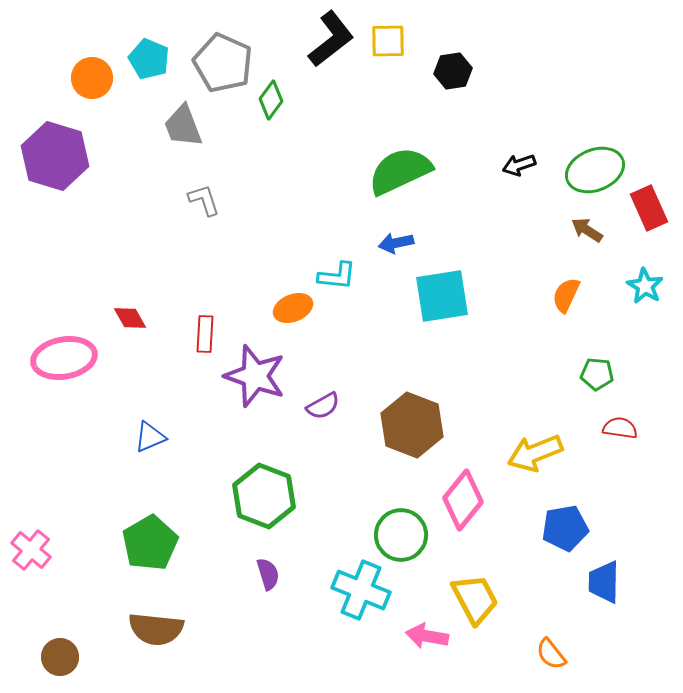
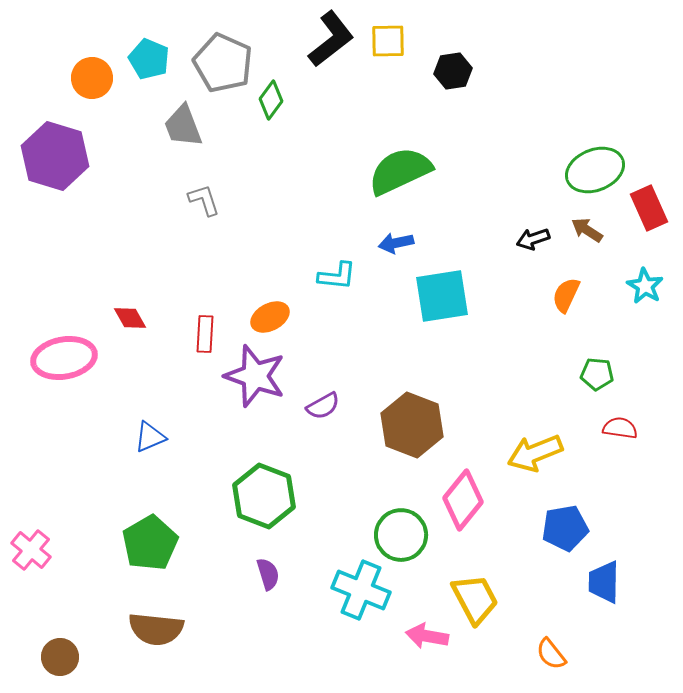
black arrow at (519, 165): moved 14 px right, 74 px down
orange ellipse at (293, 308): moved 23 px left, 9 px down; rotated 6 degrees counterclockwise
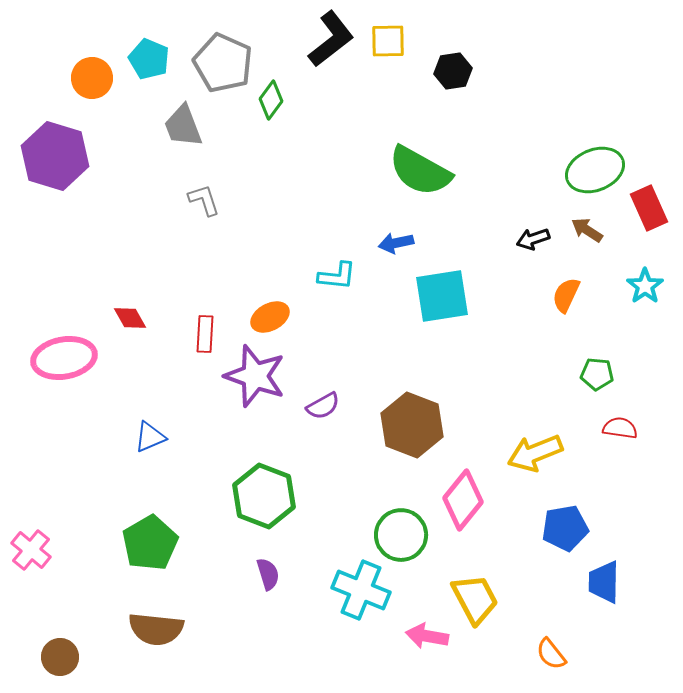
green semicircle at (400, 171): moved 20 px right; rotated 126 degrees counterclockwise
cyan star at (645, 286): rotated 6 degrees clockwise
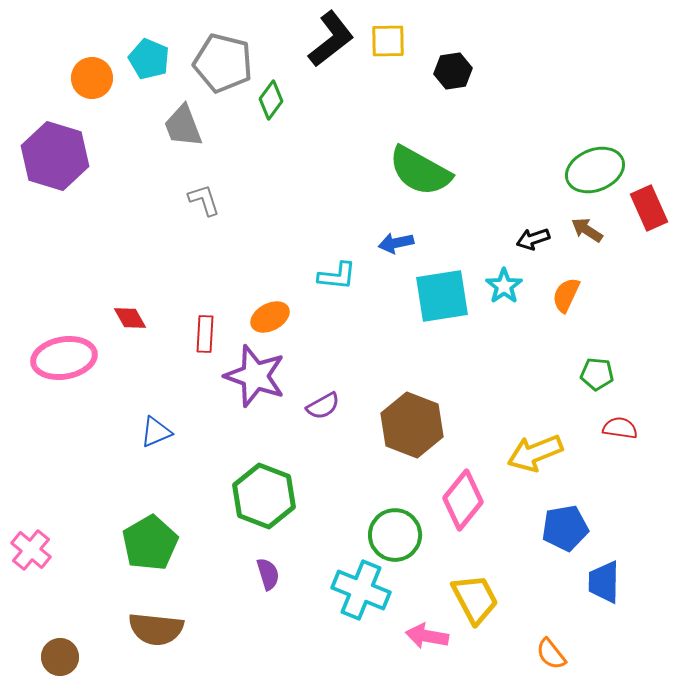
gray pentagon at (223, 63): rotated 10 degrees counterclockwise
cyan star at (645, 286): moved 141 px left
blue triangle at (150, 437): moved 6 px right, 5 px up
green circle at (401, 535): moved 6 px left
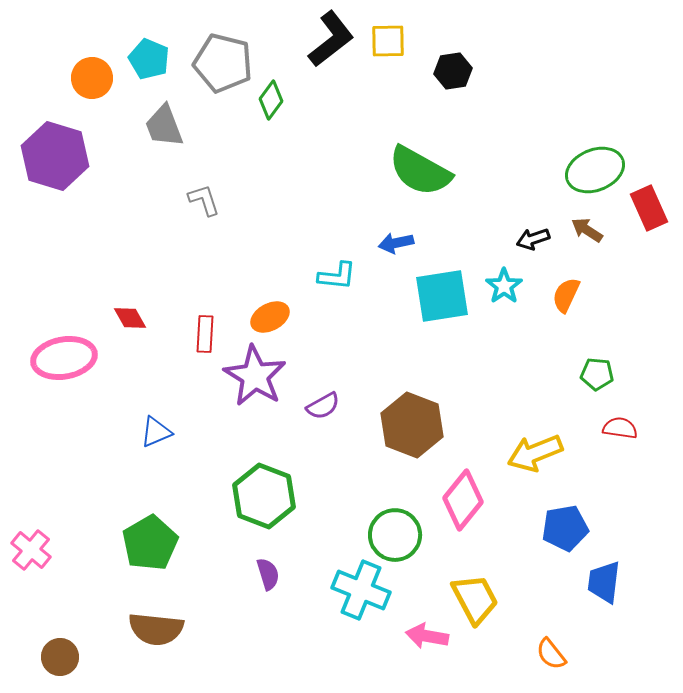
gray trapezoid at (183, 126): moved 19 px left
purple star at (255, 376): rotated 12 degrees clockwise
blue trapezoid at (604, 582): rotated 6 degrees clockwise
